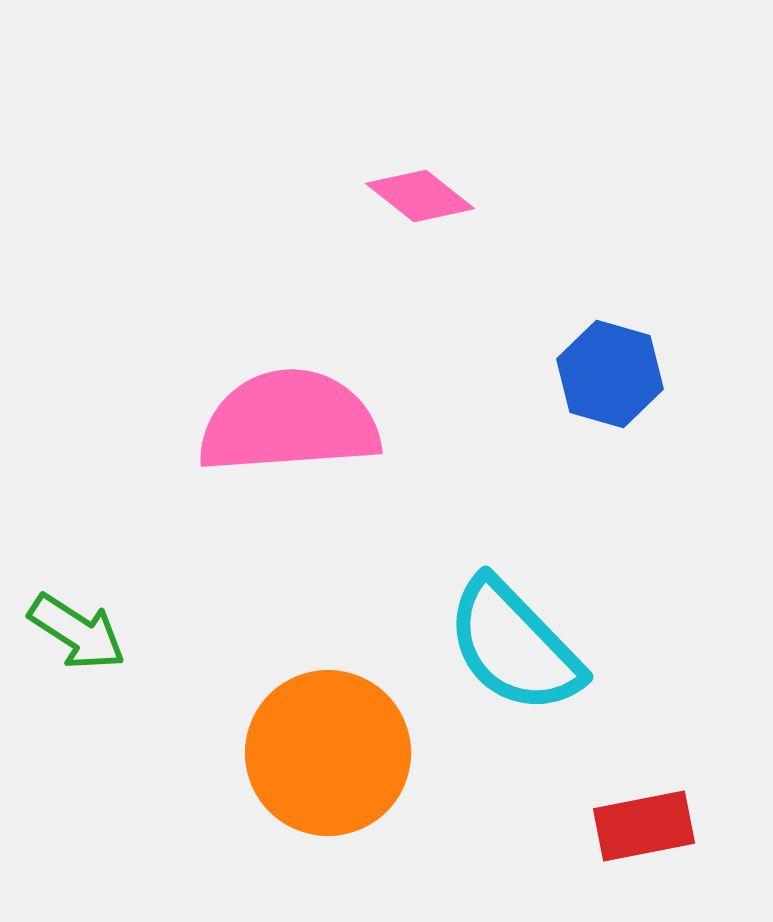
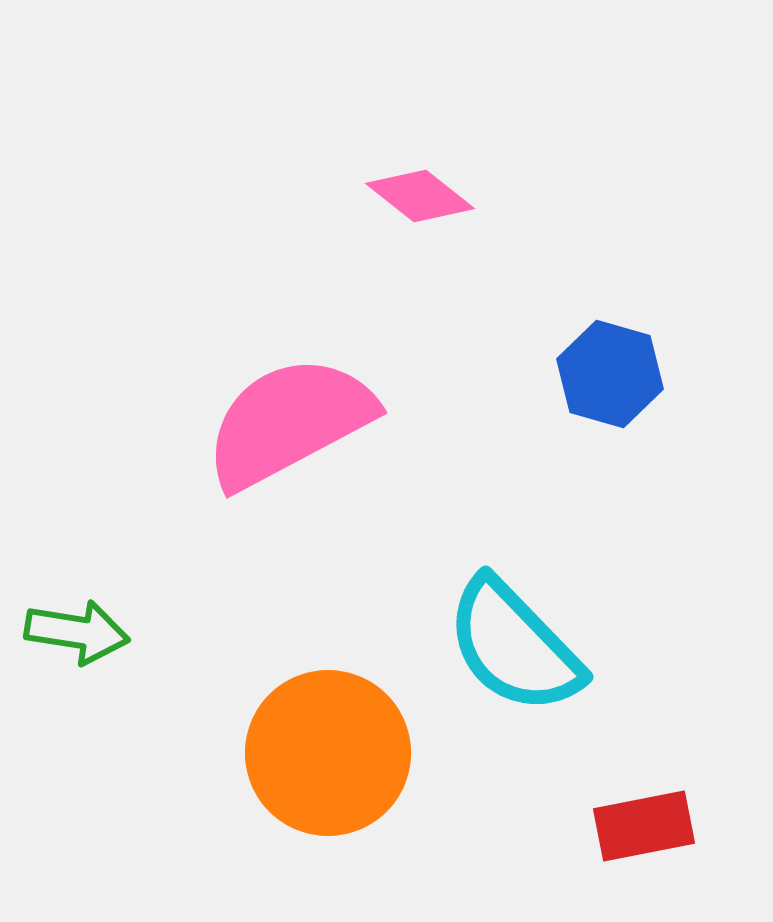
pink semicircle: rotated 24 degrees counterclockwise
green arrow: rotated 24 degrees counterclockwise
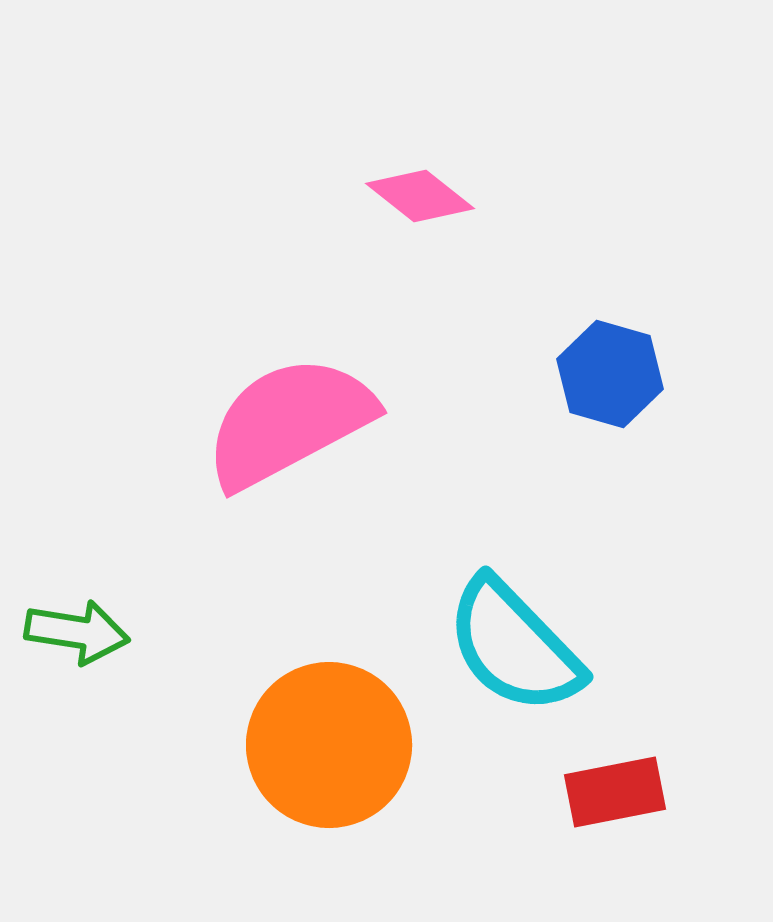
orange circle: moved 1 px right, 8 px up
red rectangle: moved 29 px left, 34 px up
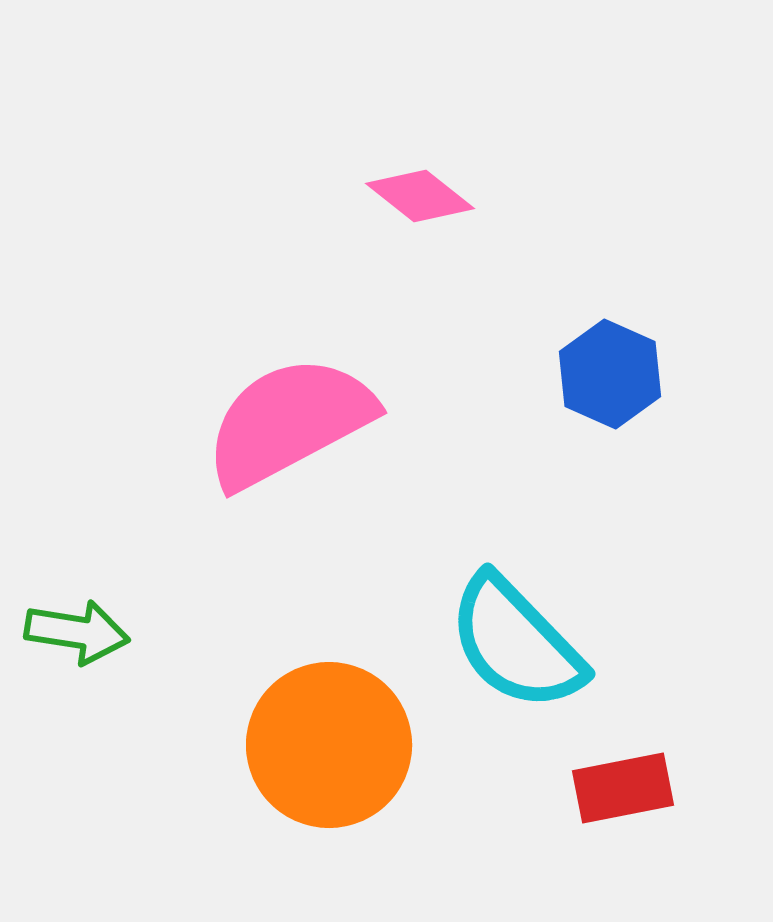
blue hexagon: rotated 8 degrees clockwise
cyan semicircle: moved 2 px right, 3 px up
red rectangle: moved 8 px right, 4 px up
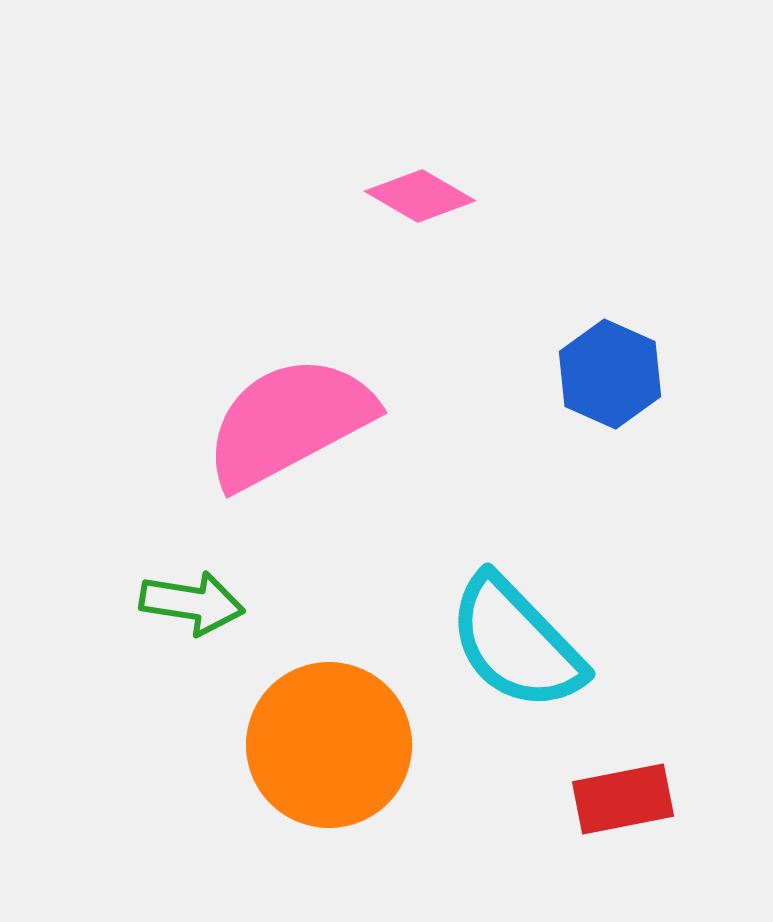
pink diamond: rotated 8 degrees counterclockwise
green arrow: moved 115 px right, 29 px up
red rectangle: moved 11 px down
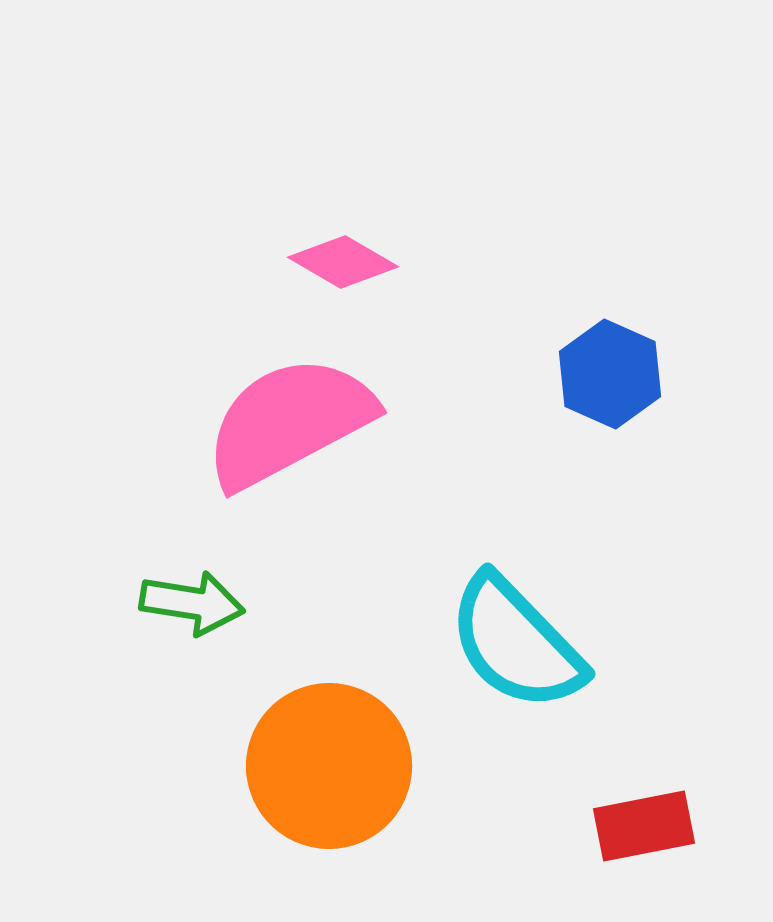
pink diamond: moved 77 px left, 66 px down
orange circle: moved 21 px down
red rectangle: moved 21 px right, 27 px down
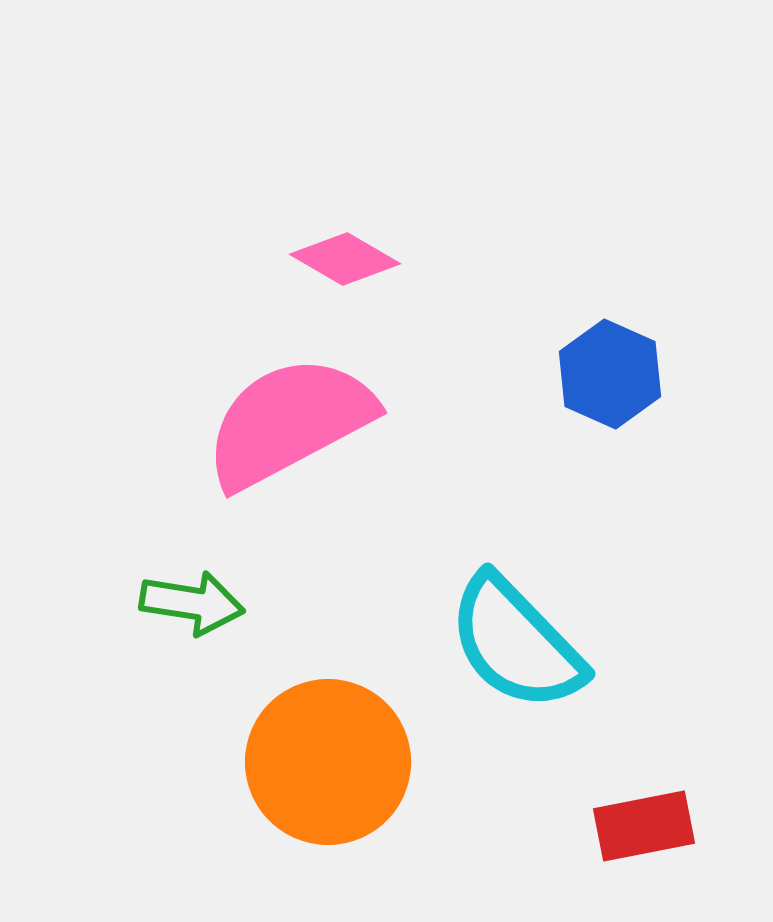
pink diamond: moved 2 px right, 3 px up
orange circle: moved 1 px left, 4 px up
